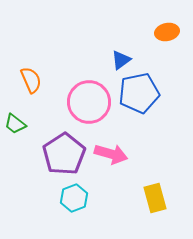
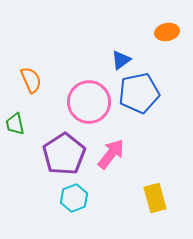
green trapezoid: rotated 40 degrees clockwise
pink arrow: rotated 68 degrees counterclockwise
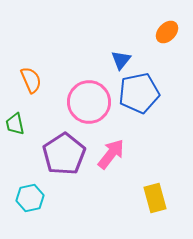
orange ellipse: rotated 35 degrees counterclockwise
blue triangle: rotated 15 degrees counterclockwise
cyan hexagon: moved 44 px left; rotated 8 degrees clockwise
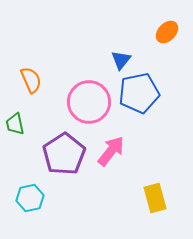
pink arrow: moved 3 px up
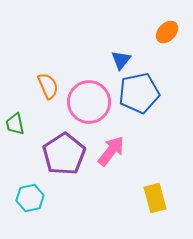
orange semicircle: moved 17 px right, 6 px down
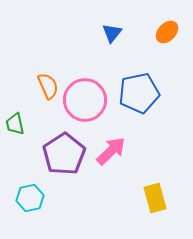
blue triangle: moved 9 px left, 27 px up
pink circle: moved 4 px left, 2 px up
pink arrow: rotated 8 degrees clockwise
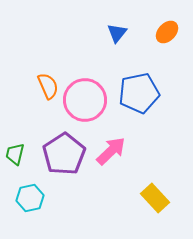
blue triangle: moved 5 px right
green trapezoid: moved 30 px down; rotated 25 degrees clockwise
yellow rectangle: rotated 28 degrees counterclockwise
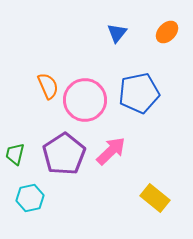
yellow rectangle: rotated 8 degrees counterclockwise
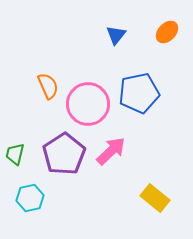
blue triangle: moved 1 px left, 2 px down
pink circle: moved 3 px right, 4 px down
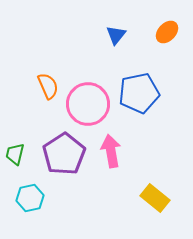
pink arrow: rotated 56 degrees counterclockwise
